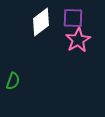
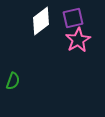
purple square: rotated 15 degrees counterclockwise
white diamond: moved 1 px up
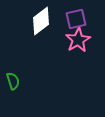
purple square: moved 3 px right, 1 px down
green semicircle: rotated 36 degrees counterclockwise
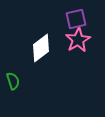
white diamond: moved 27 px down
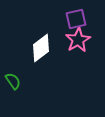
green semicircle: rotated 18 degrees counterclockwise
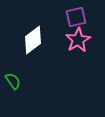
purple square: moved 2 px up
white diamond: moved 8 px left, 8 px up
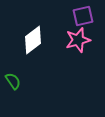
purple square: moved 7 px right, 1 px up
pink star: rotated 15 degrees clockwise
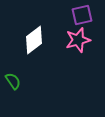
purple square: moved 1 px left, 1 px up
white diamond: moved 1 px right
